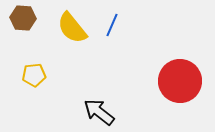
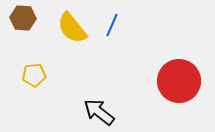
red circle: moved 1 px left
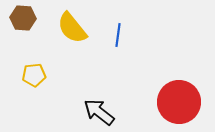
blue line: moved 6 px right, 10 px down; rotated 15 degrees counterclockwise
red circle: moved 21 px down
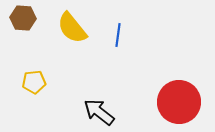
yellow pentagon: moved 7 px down
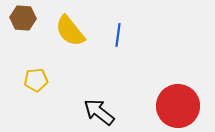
yellow semicircle: moved 2 px left, 3 px down
yellow pentagon: moved 2 px right, 2 px up
red circle: moved 1 px left, 4 px down
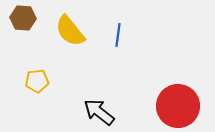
yellow pentagon: moved 1 px right, 1 px down
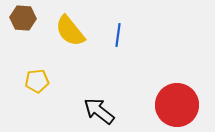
red circle: moved 1 px left, 1 px up
black arrow: moved 1 px up
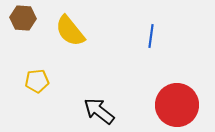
blue line: moved 33 px right, 1 px down
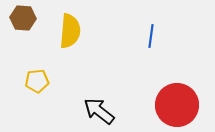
yellow semicircle: rotated 136 degrees counterclockwise
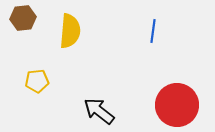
brown hexagon: rotated 10 degrees counterclockwise
blue line: moved 2 px right, 5 px up
